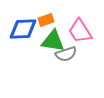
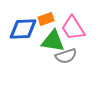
orange rectangle: moved 1 px up
pink trapezoid: moved 7 px left, 3 px up
gray semicircle: moved 2 px down
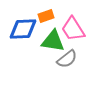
orange rectangle: moved 3 px up
pink trapezoid: moved 1 px down
gray semicircle: moved 1 px right, 3 px down; rotated 20 degrees counterclockwise
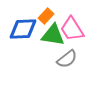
orange rectangle: rotated 28 degrees counterclockwise
pink trapezoid: moved 1 px left
green triangle: moved 6 px up
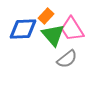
green triangle: rotated 40 degrees clockwise
